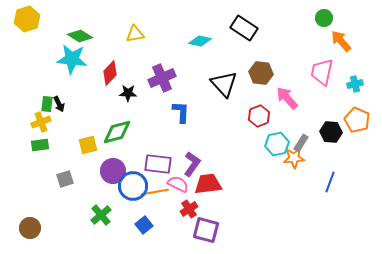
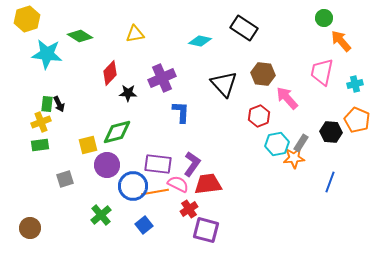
cyan star at (72, 59): moved 25 px left, 5 px up
brown hexagon at (261, 73): moved 2 px right, 1 px down
purple circle at (113, 171): moved 6 px left, 6 px up
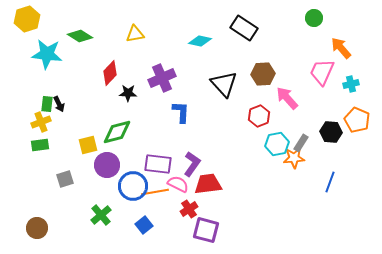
green circle at (324, 18): moved 10 px left
orange arrow at (341, 41): moved 7 px down
pink trapezoid at (322, 72): rotated 12 degrees clockwise
brown hexagon at (263, 74): rotated 10 degrees counterclockwise
cyan cross at (355, 84): moved 4 px left
brown circle at (30, 228): moved 7 px right
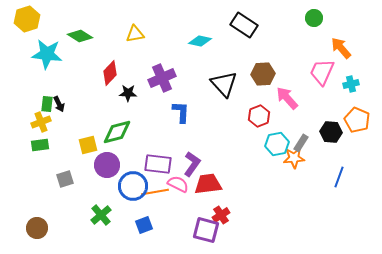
black rectangle at (244, 28): moved 3 px up
blue line at (330, 182): moved 9 px right, 5 px up
red cross at (189, 209): moved 32 px right, 6 px down
blue square at (144, 225): rotated 18 degrees clockwise
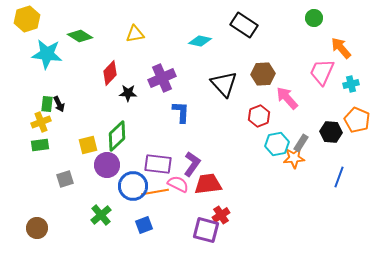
green diamond at (117, 132): moved 4 px down; rotated 28 degrees counterclockwise
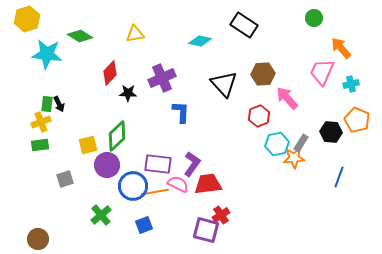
brown circle at (37, 228): moved 1 px right, 11 px down
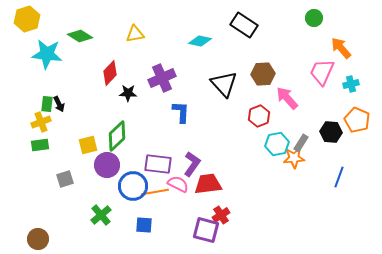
blue square at (144, 225): rotated 24 degrees clockwise
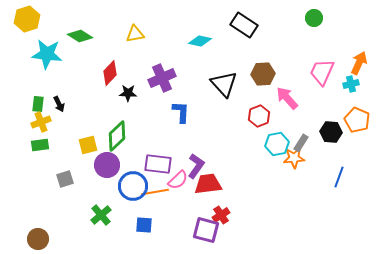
orange arrow at (341, 48): moved 18 px right, 15 px down; rotated 65 degrees clockwise
green rectangle at (47, 104): moved 9 px left
purple L-shape at (192, 164): moved 4 px right, 2 px down
pink semicircle at (178, 184): moved 4 px up; rotated 110 degrees clockwise
